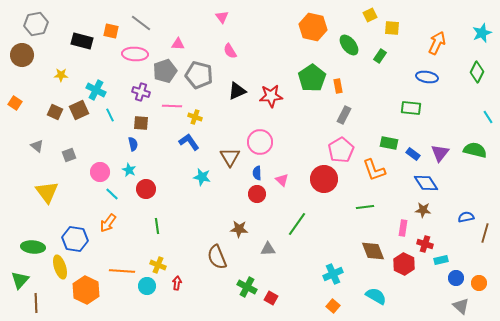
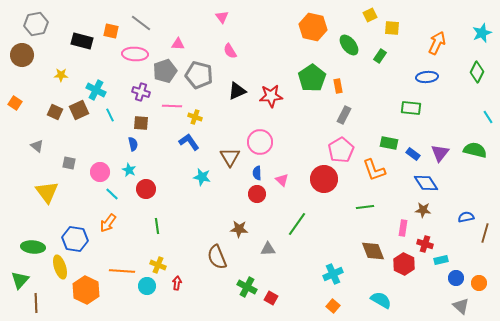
blue ellipse at (427, 77): rotated 15 degrees counterclockwise
gray square at (69, 155): moved 8 px down; rotated 32 degrees clockwise
cyan semicircle at (376, 296): moved 5 px right, 4 px down
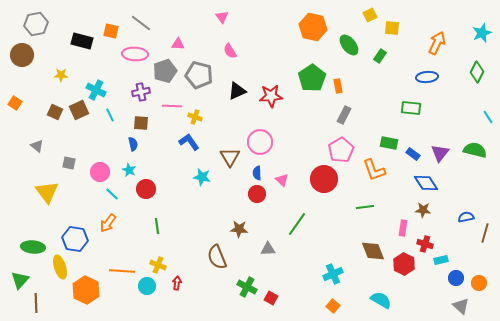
purple cross at (141, 92): rotated 30 degrees counterclockwise
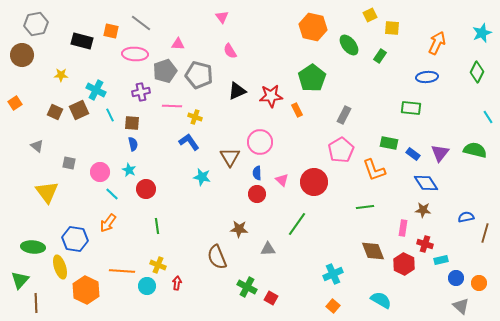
orange rectangle at (338, 86): moved 41 px left, 24 px down; rotated 16 degrees counterclockwise
orange square at (15, 103): rotated 24 degrees clockwise
brown square at (141, 123): moved 9 px left
red circle at (324, 179): moved 10 px left, 3 px down
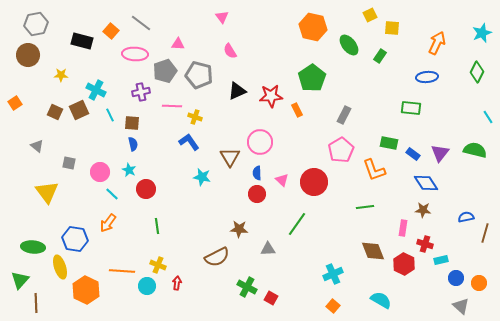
orange square at (111, 31): rotated 28 degrees clockwise
brown circle at (22, 55): moved 6 px right
brown semicircle at (217, 257): rotated 95 degrees counterclockwise
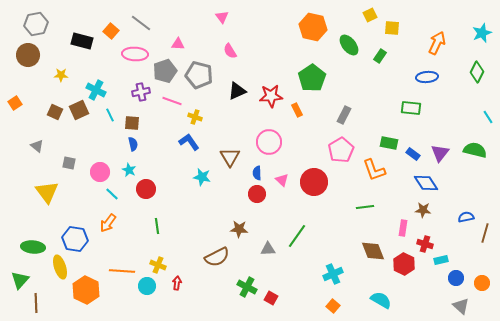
pink line at (172, 106): moved 5 px up; rotated 18 degrees clockwise
pink circle at (260, 142): moved 9 px right
green line at (297, 224): moved 12 px down
orange circle at (479, 283): moved 3 px right
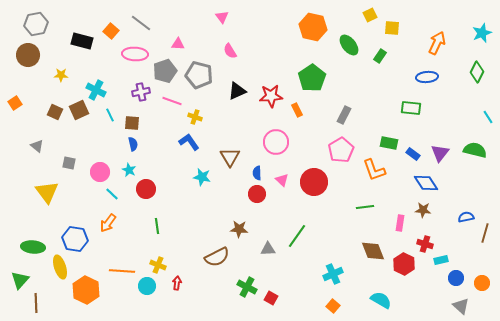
pink circle at (269, 142): moved 7 px right
pink rectangle at (403, 228): moved 3 px left, 5 px up
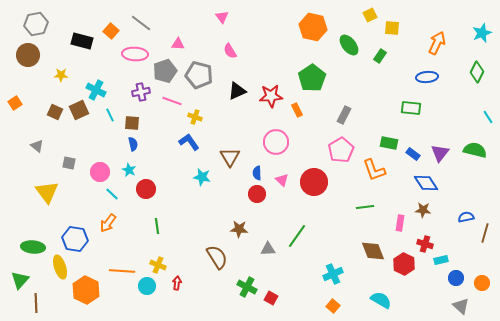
brown semicircle at (217, 257): rotated 95 degrees counterclockwise
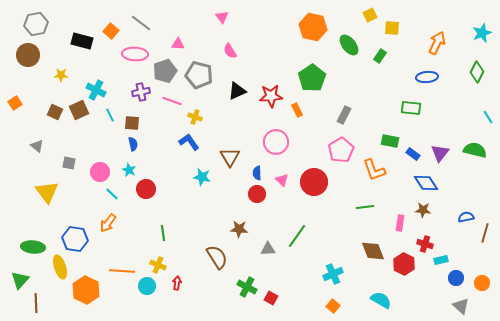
green rectangle at (389, 143): moved 1 px right, 2 px up
green line at (157, 226): moved 6 px right, 7 px down
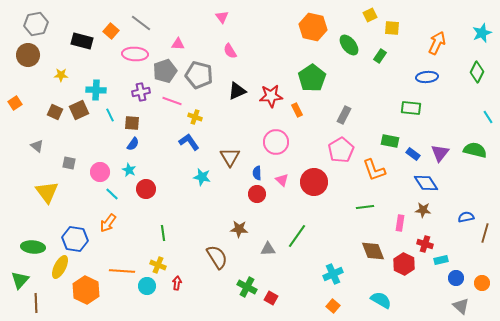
cyan cross at (96, 90): rotated 24 degrees counterclockwise
blue semicircle at (133, 144): rotated 48 degrees clockwise
yellow ellipse at (60, 267): rotated 45 degrees clockwise
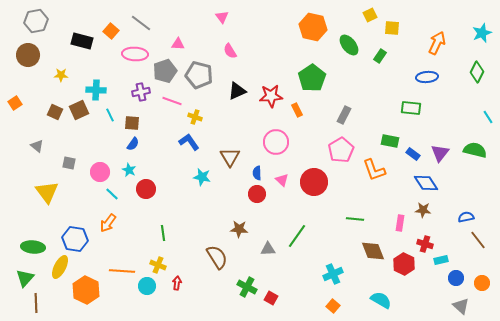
gray hexagon at (36, 24): moved 3 px up
green line at (365, 207): moved 10 px left, 12 px down; rotated 12 degrees clockwise
brown line at (485, 233): moved 7 px left, 7 px down; rotated 54 degrees counterclockwise
green triangle at (20, 280): moved 5 px right, 2 px up
